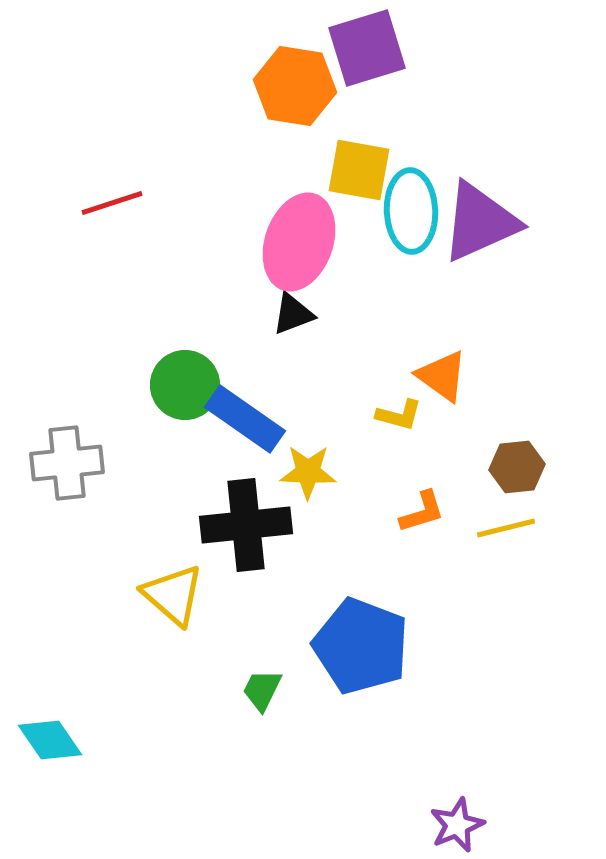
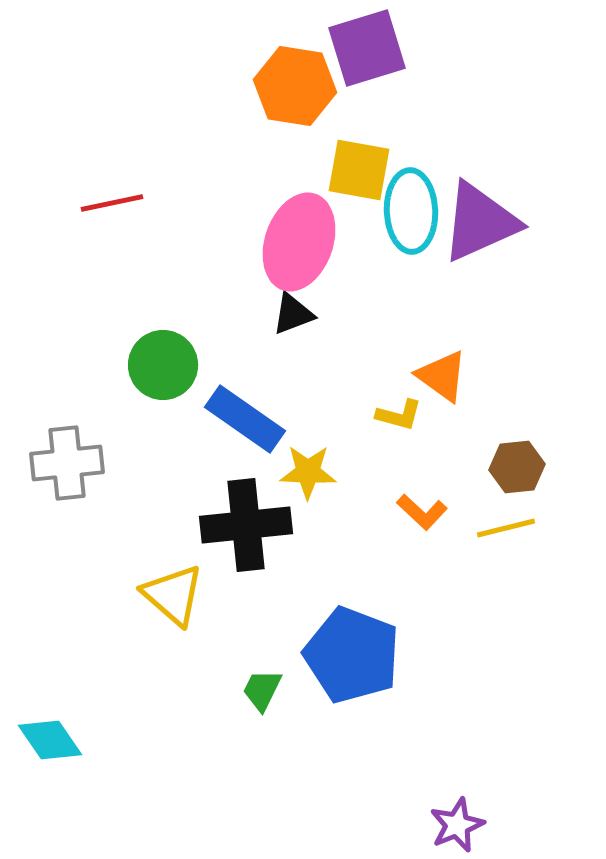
red line: rotated 6 degrees clockwise
green circle: moved 22 px left, 20 px up
orange L-shape: rotated 60 degrees clockwise
blue pentagon: moved 9 px left, 9 px down
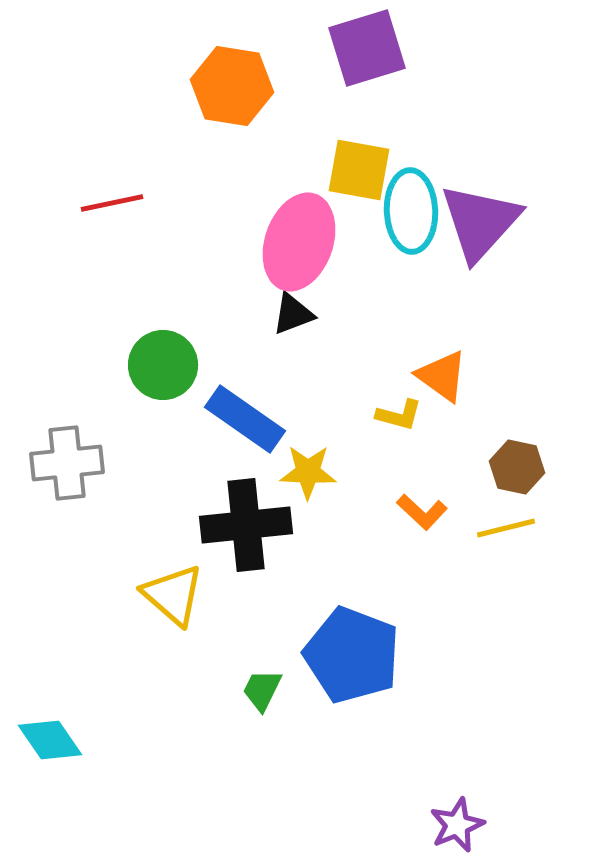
orange hexagon: moved 63 px left
purple triangle: rotated 24 degrees counterclockwise
brown hexagon: rotated 18 degrees clockwise
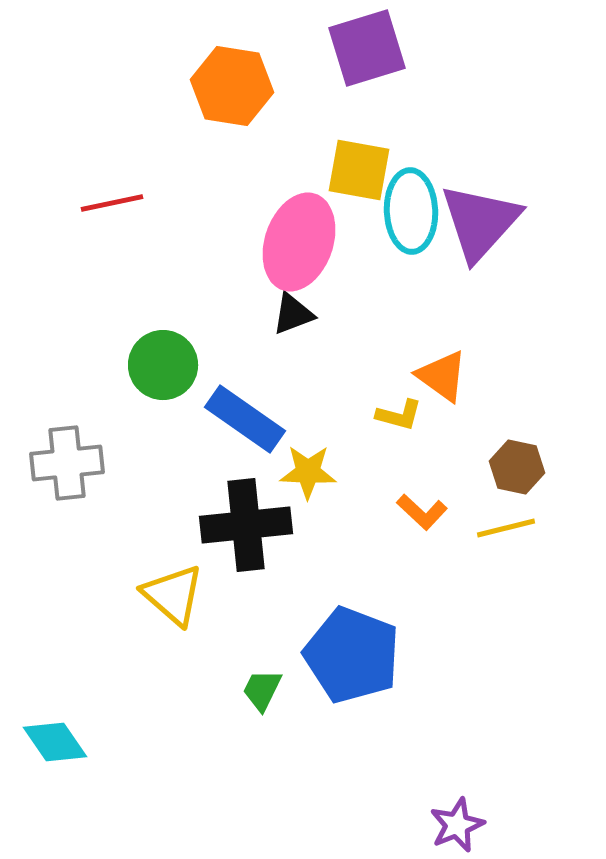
cyan diamond: moved 5 px right, 2 px down
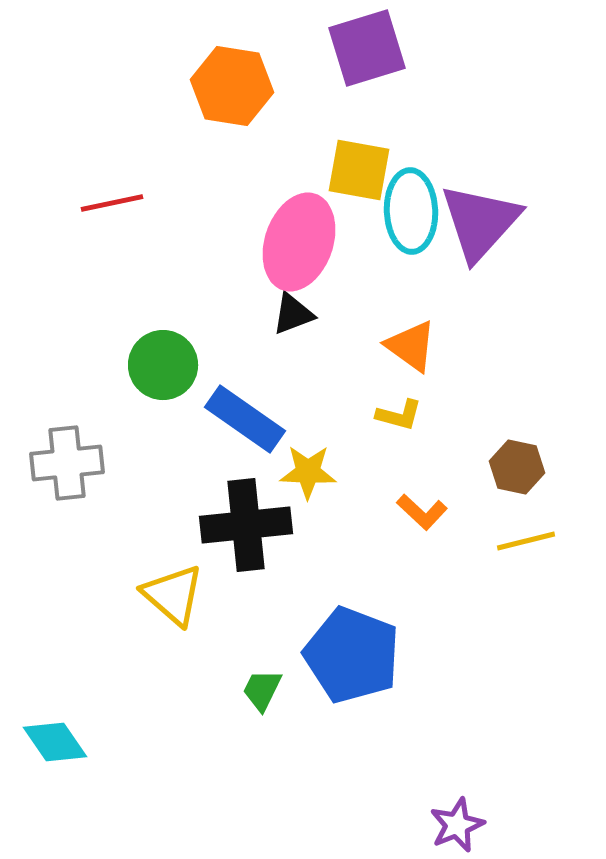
orange triangle: moved 31 px left, 30 px up
yellow line: moved 20 px right, 13 px down
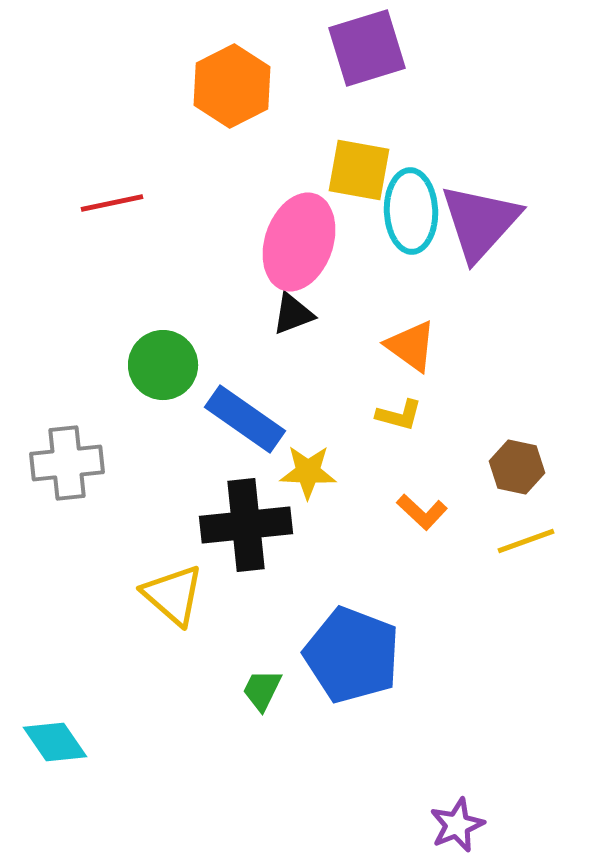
orange hexagon: rotated 24 degrees clockwise
yellow line: rotated 6 degrees counterclockwise
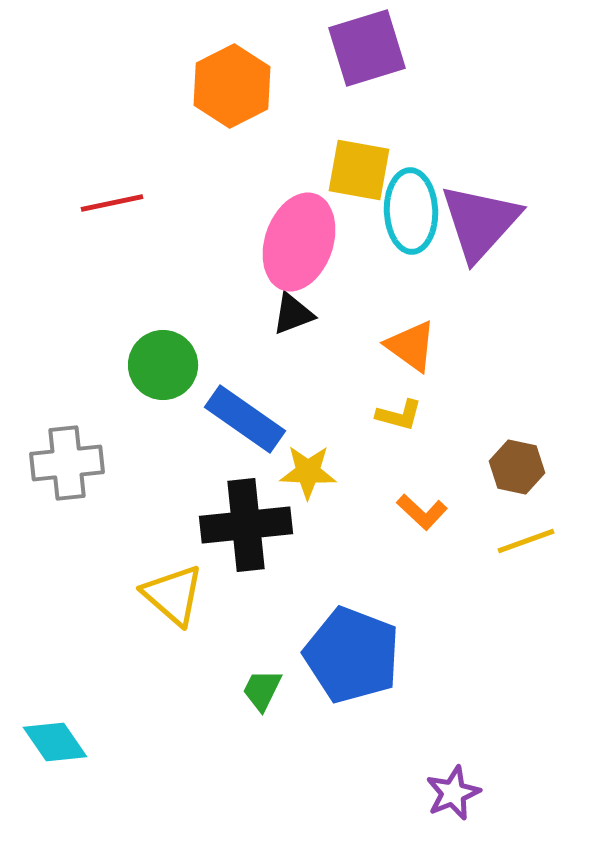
purple star: moved 4 px left, 32 px up
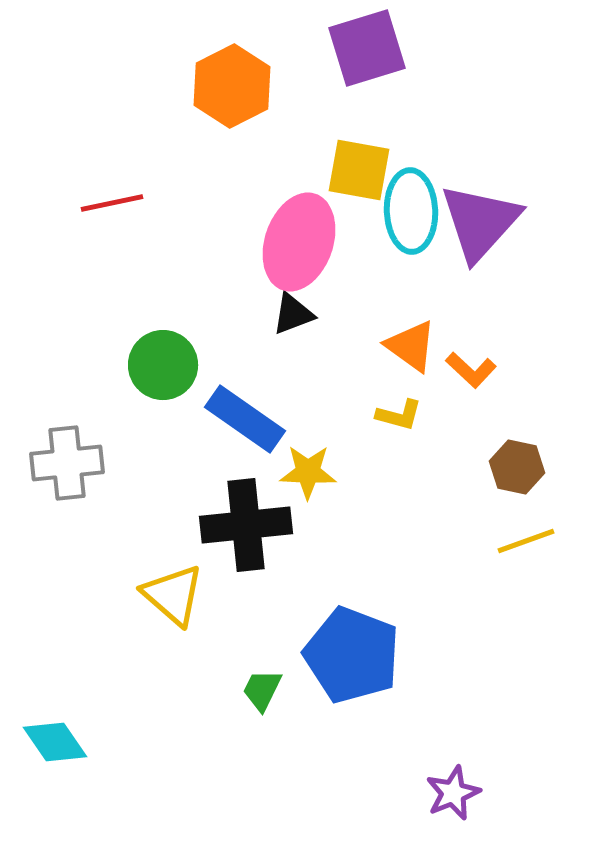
orange L-shape: moved 49 px right, 142 px up
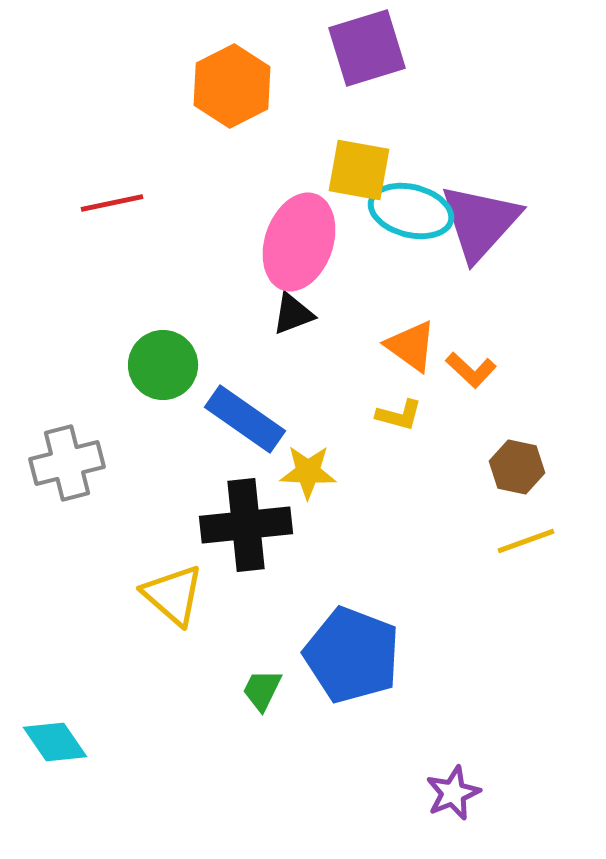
cyan ellipse: rotated 74 degrees counterclockwise
gray cross: rotated 8 degrees counterclockwise
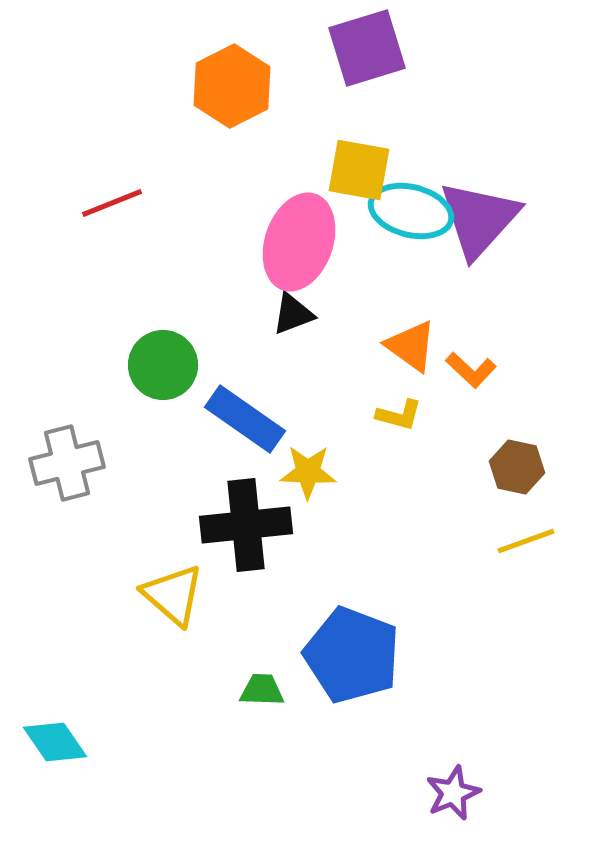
red line: rotated 10 degrees counterclockwise
purple triangle: moved 1 px left, 3 px up
green trapezoid: rotated 66 degrees clockwise
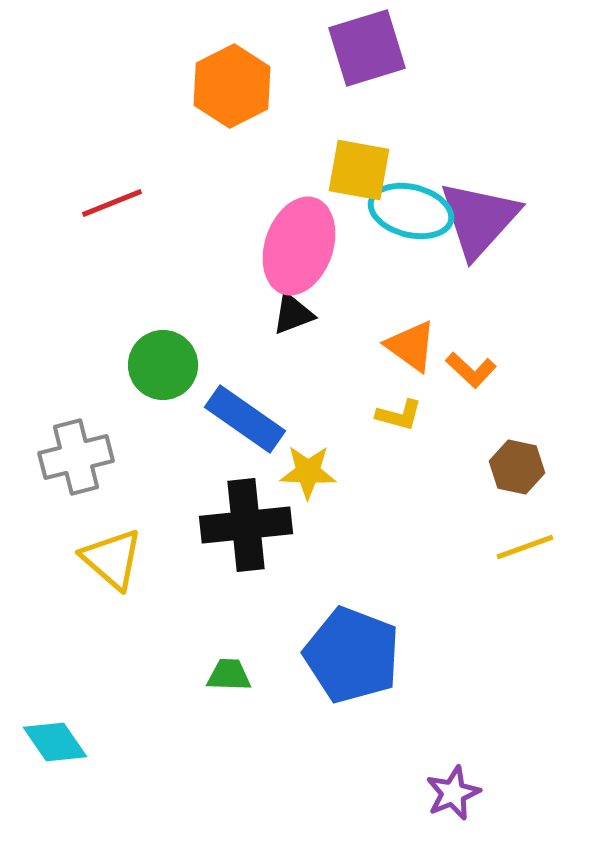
pink ellipse: moved 4 px down
gray cross: moved 9 px right, 6 px up
yellow line: moved 1 px left, 6 px down
yellow triangle: moved 61 px left, 36 px up
green trapezoid: moved 33 px left, 15 px up
